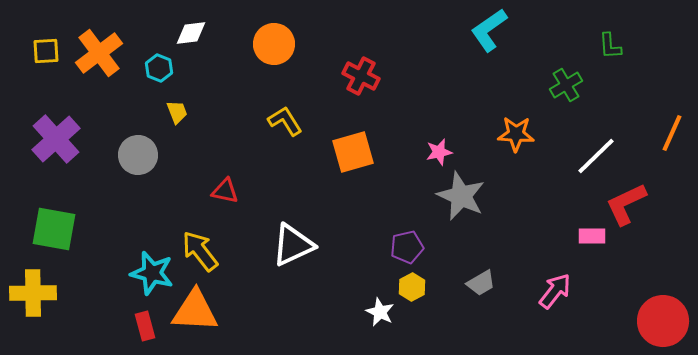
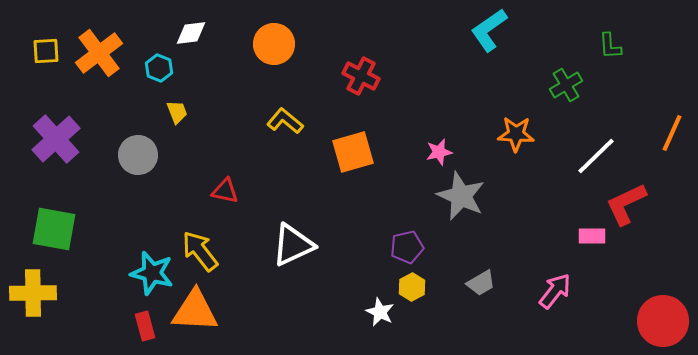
yellow L-shape: rotated 18 degrees counterclockwise
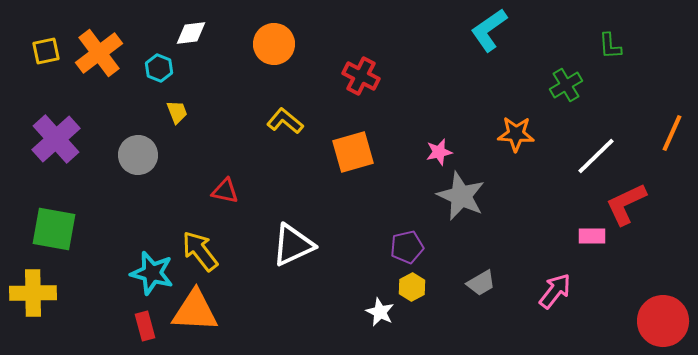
yellow square: rotated 8 degrees counterclockwise
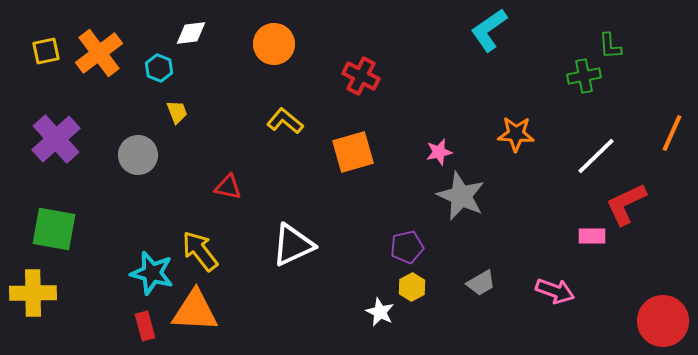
green cross: moved 18 px right, 9 px up; rotated 20 degrees clockwise
red triangle: moved 3 px right, 4 px up
pink arrow: rotated 72 degrees clockwise
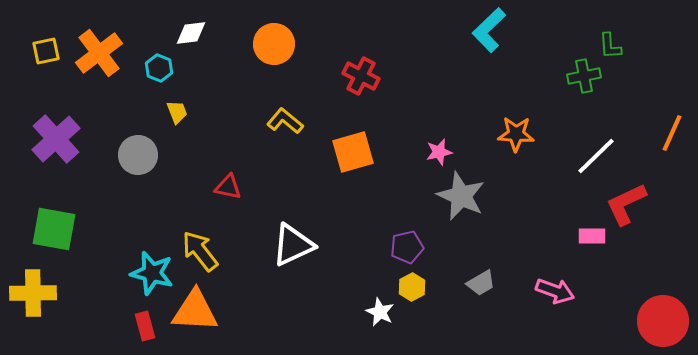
cyan L-shape: rotated 9 degrees counterclockwise
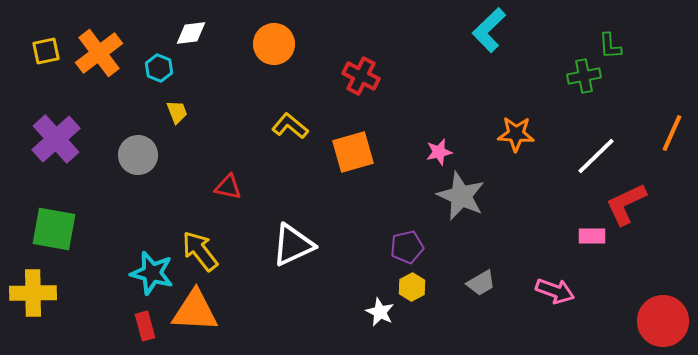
yellow L-shape: moved 5 px right, 5 px down
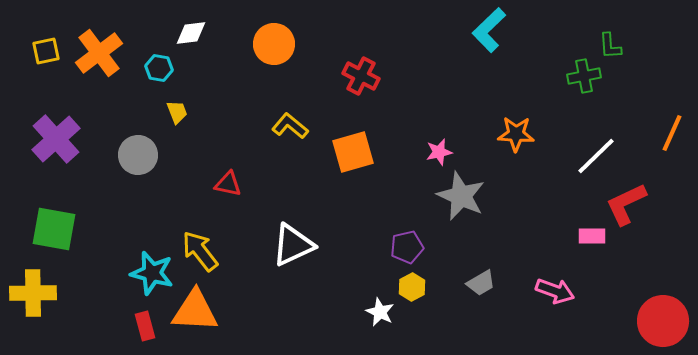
cyan hexagon: rotated 12 degrees counterclockwise
red triangle: moved 3 px up
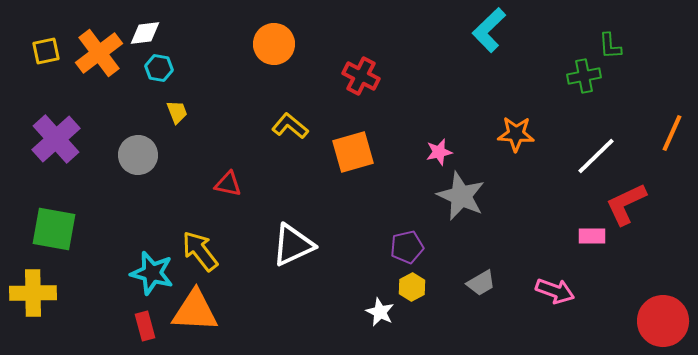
white diamond: moved 46 px left
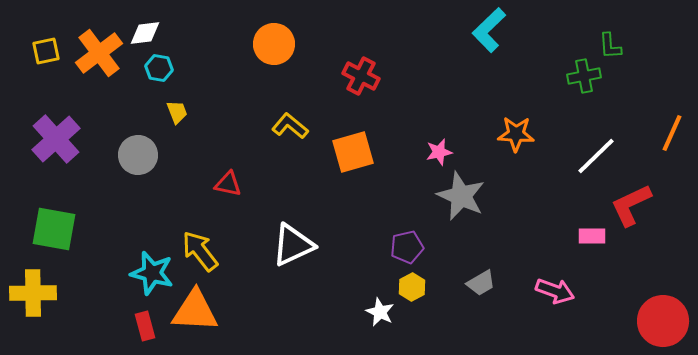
red L-shape: moved 5 px right, 1 px down
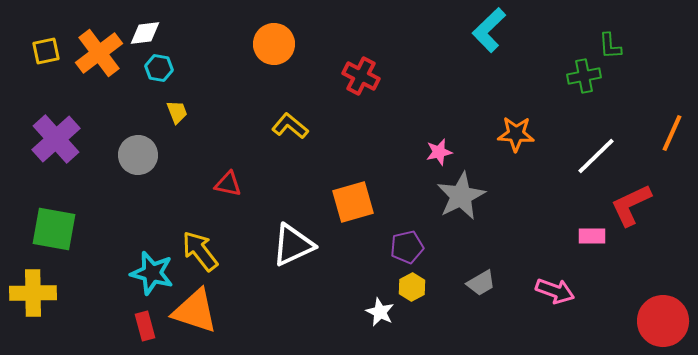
orange square: moved 50 px down
gray star: rotated 21 degrees clockwise
orange triangle: rotated 15 degrees clockwise
